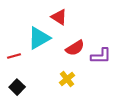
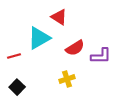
yellow cross: rotated 21 degrees clockwise
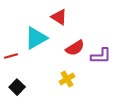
cyan triangle: moved 3 px left
red line: moved 3 px left
yellow cross: rotated 14 degrees counterclockwise
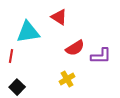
cyan triangle: moved 8 px left, 6 px up; rotated 20 degrees clockwise
red line: rotated 64 degrees counterclockwise
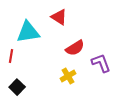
purple L-shape: moved 7 px down; rotated 110 degrees counterclockwise
yellow cross: moved 1 px right, 3 px up
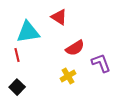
red line: moved 6 px right, 1 px up; rotated 24 degrees counterclockwise
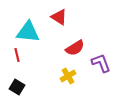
cyan triangle: rotated 15 degrees clockwise
black square: rotated 14 degrees counterclockwise
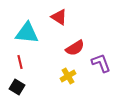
cyan triangle: moved 1 px left, 1 px down
red line: moved 3 px right, 7 px down
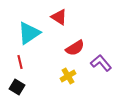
cyan triangle: moved 2 px right; rotated 40 degrees counterclockwise
purple L-shape: rotated 20 degrees counterclockwise
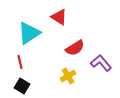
black square: moved 5 px right, 1 px up
